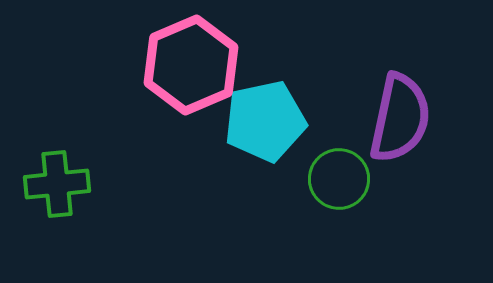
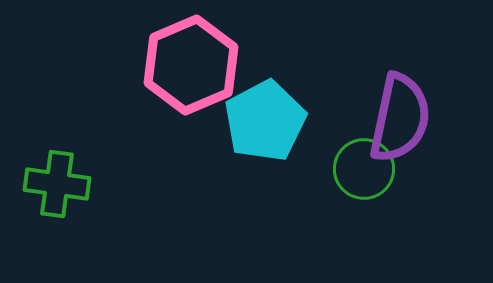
cyan pentagon: rotated 16 degrees counterclockwise
green circle: moved 25 px right, 10 px up
green cross: rotated 14 degrees clockwise
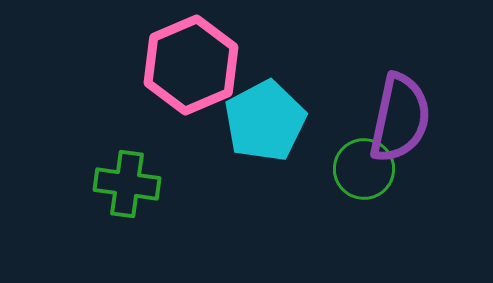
green cross: moved 70 px right
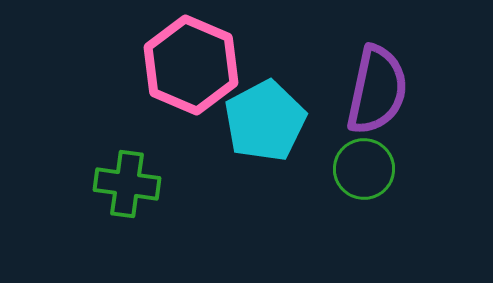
pink hexagon: rotated 14 degrees counterclockwise
purple semicircle: moved 23 px left, 28 px up
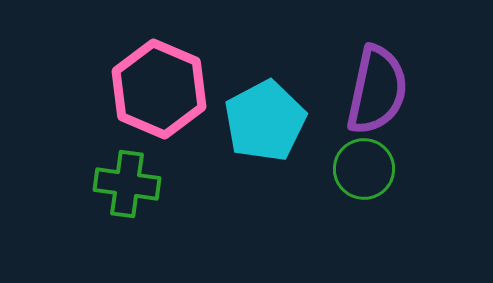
pink hexagon: moved 32 px left, 24 px down
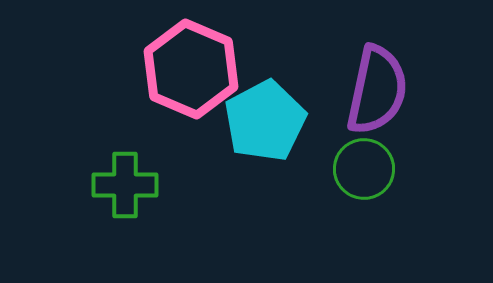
pink hexagon: moved 32 px right, 20 px up
green cross: moved 2 px left, 1 px down; rotated 8 degrees counterclockwise
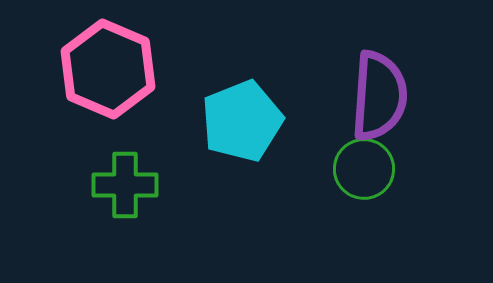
pink hexagon: moved 83 px left
purple semicircle: moved 2 px right, 6 px down; rotated 8 degrees counterclockwise
cyan pentagon: moved 23 px left; rotated 6 degrees clockwise
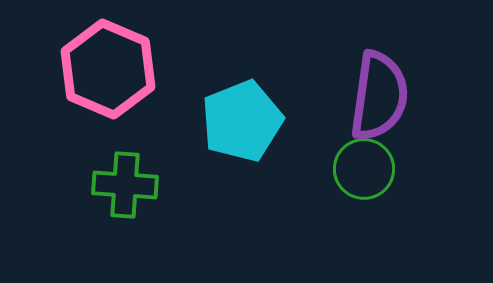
purple semicircle: rotated 4 degrees clockwise
green cross: rotated 4 degrees clockwise
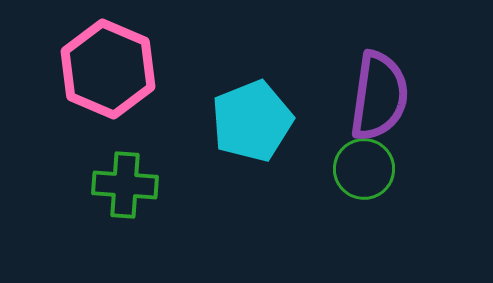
cyan pentagon: moved 10 px right
